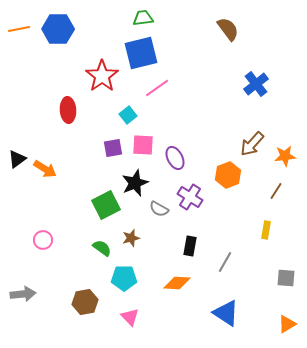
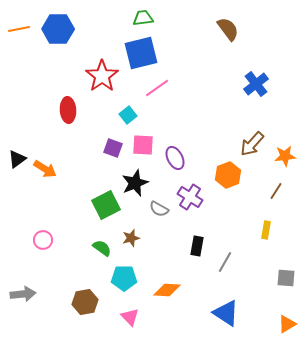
purple square: rotated 30 degrees clockwise
black rectangle: moved 7 px right
orange diamond: moved 10 px left, 7 px down
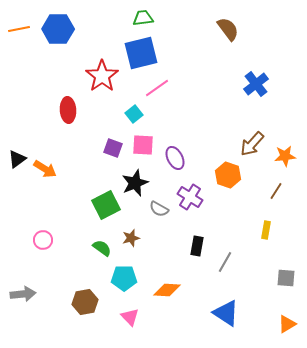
cyan square: moved 6 px right, 1 px up
orange hexagon: rotated 20 degrees counterclockwise
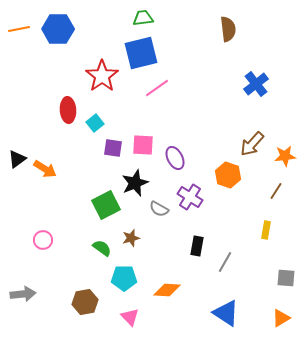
brown semicircle: rotated 30 degrees clockwise
cyan square: moved 39 px left, 9 px down
purple square: rotated 12 degrees counterclockwise
orange triangle: moved 6 px left, 6 px up
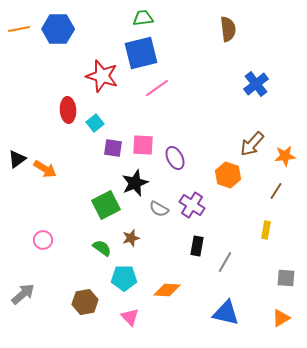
red star: rotated 20 degrees counterclockwise
purple cross: moved 2 px right, 8 px down
gray arrow: rotated 35 degrees counterclockwise
blue triangle: rotated 20 degrees counterclockwise
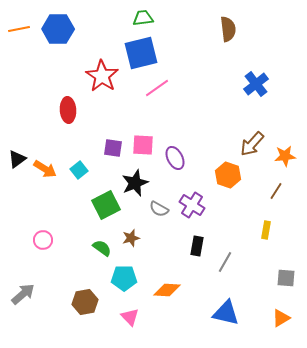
red star: rotated 16 degrees clockwise
cyan square: moved 16 px left, 47 px down
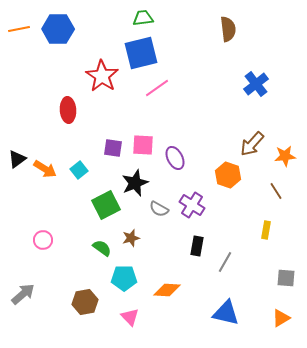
brown line: rotated 66 degrees counterclockwise
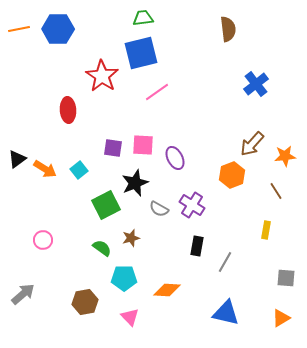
pink line: moved 4 px down
orange hexagon: moved 4 px right; rotated 20 degrees clockwise
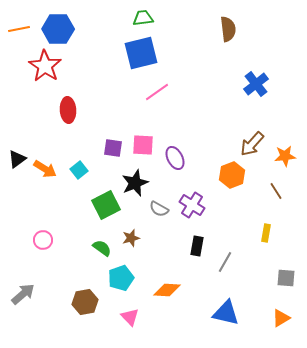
red star: moved 57 px left, 10 px up
yellow rectangle: moved 3 px down
cyan pentagon: moved 3 px left; rotated 20 degrees counterclockwise
